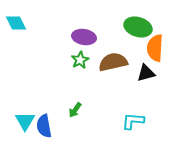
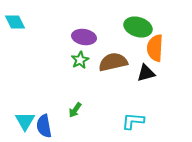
cyan diamond: moved 1 px left, 1 px up
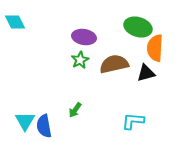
brown semicircle: moved 1 px right, 2 px down
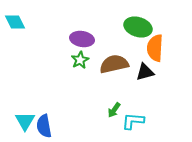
purple ellipse: moved 2 px left, 2 px down
black triangle: moved 1 px left, 1 px up
green arrow: moved 39 px right
